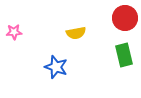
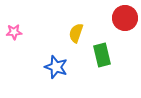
yellow semicircle: rotated 120 degrees clockwise
green rectangle: moved 22 px left
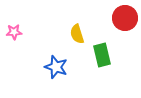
yellow semicircle: moved 1 px right, 1 px down; rotated 36 degrees counterclockwise
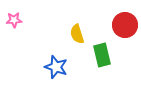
red circle: moved 7 px down
pink star: moved 12 px up
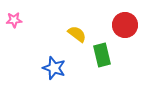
yellow semicircle: rotated 144 degrees clockwise
blue star: moved 2 px left, 1 px down
